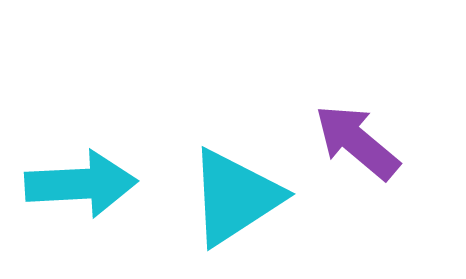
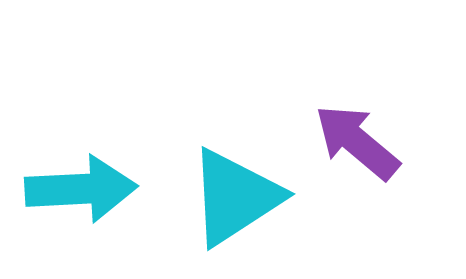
cyan arrow: moved 5 px down
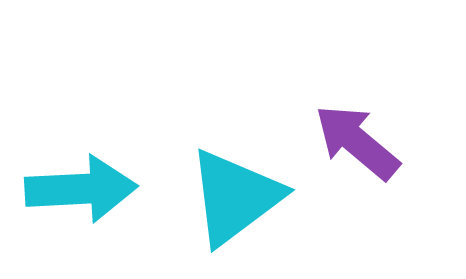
cyan triangle: rotated 4 degrees counterclockwise
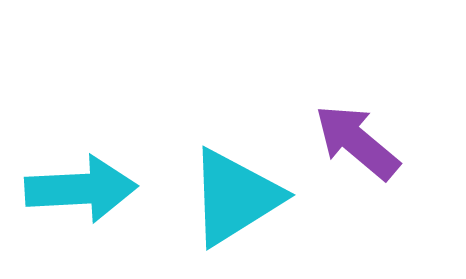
cyan triangle: rotated 5 degrees clockwise
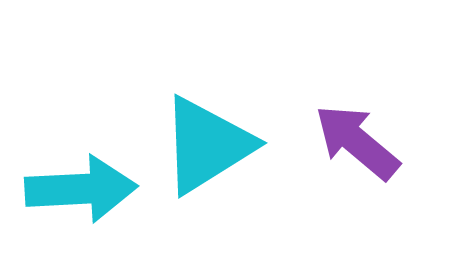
cyan triangle: moved 28 px left, 52 px up
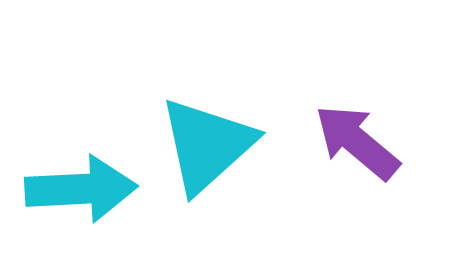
cyan triangle: rotated 10 degrees counterclockwise
